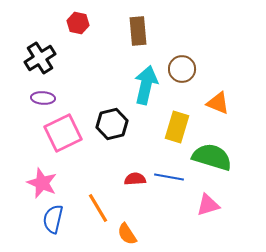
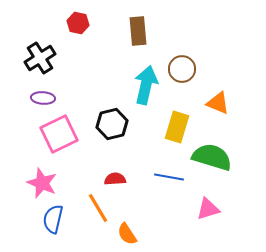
pink square: moved 4 px left, 1 px down
red semicircle: moved 20 px left
pink triangle: moved 4 px down
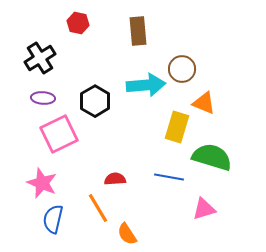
cyan arrow: rotated 72 degrees clockwise
orange triangle: moved 14 px left
black hexagon: moved 17 px left, 23 px up; rotated 16 degrees counterclockwise
pink triangle: moved 4 px left
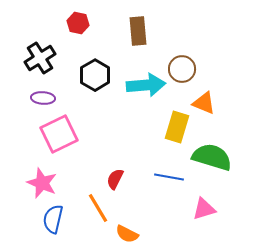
black hexagon: moved 26 px up
red semicircle: rotated 60 degrees counterclockwise
orange semicircle: rotated 30 degrees counterclockwise
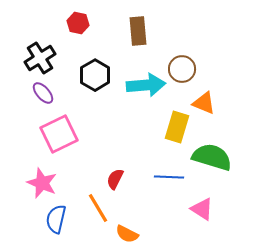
purple ellipse: moved 5 px up; rotated 45 degrees clockwise
blue line: rotated 8 degrees counterclockwise
pink triangle: moved 2 px left; rotated 50 degrees clockwise
blue semicircle: moved 3 px right
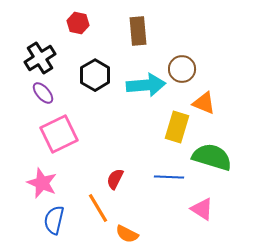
blue semicircle: moved 2 px left, 1 px down
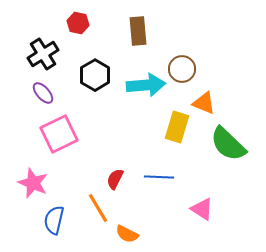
black cross: moved 3 px right, 4 px up
green semicircle: moved 16 px right, 13 px up; rotated 153 degrees counterclockwise
blue line: moved 10 px left
pink star: moved 9 px left
